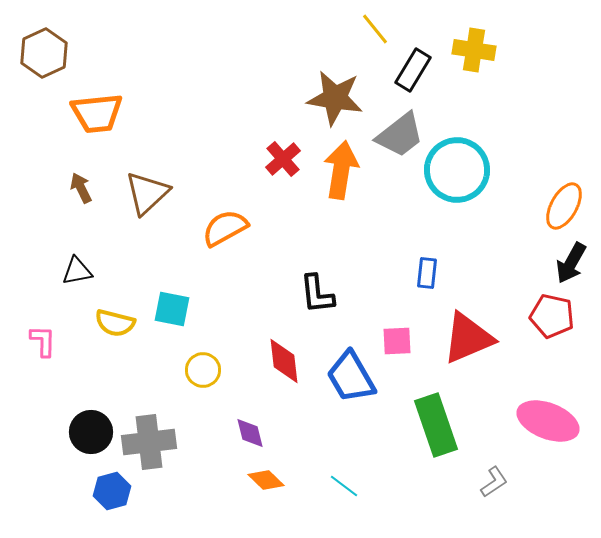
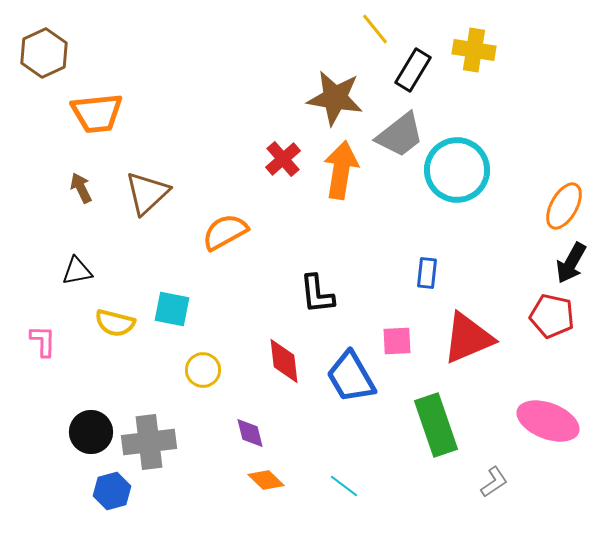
orange semicircle: moved 4 px down
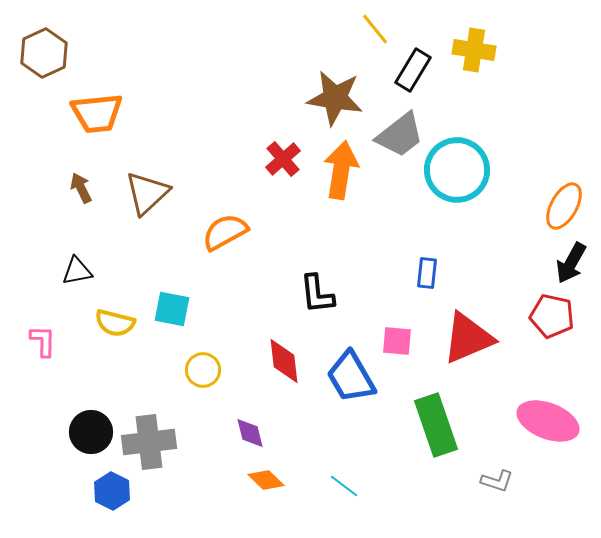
pink square: rotated 8 degrees clockwise
gray L-shape: moved 3 px right, 1 px up; rotated 52 degrees clockwise
blue hexagon: rotated 18 degrees counterclockwise
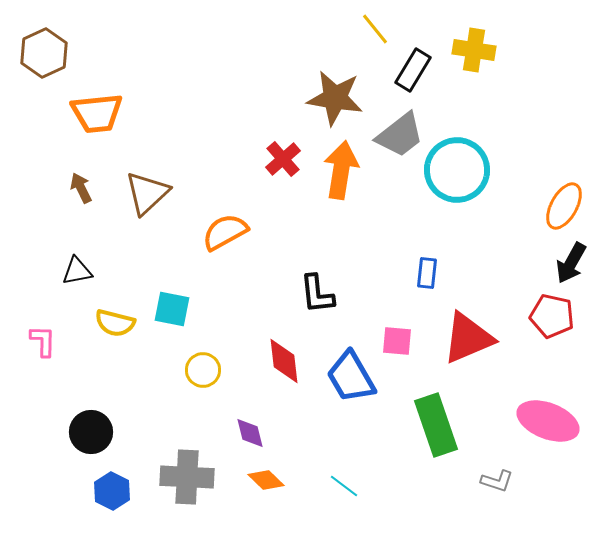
gray cross: moved 38 px right, 35 px down; rotated 10 degrees clockwise
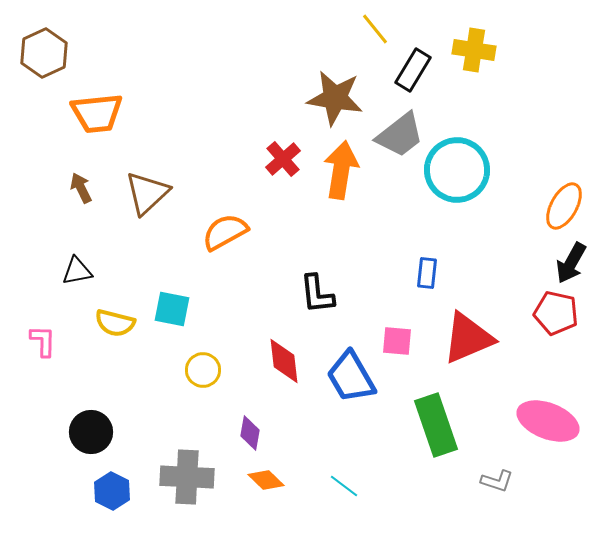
red pentagon: moved 4 px right, 3 px up
purple diamond: rotated 24 degrees clockwise
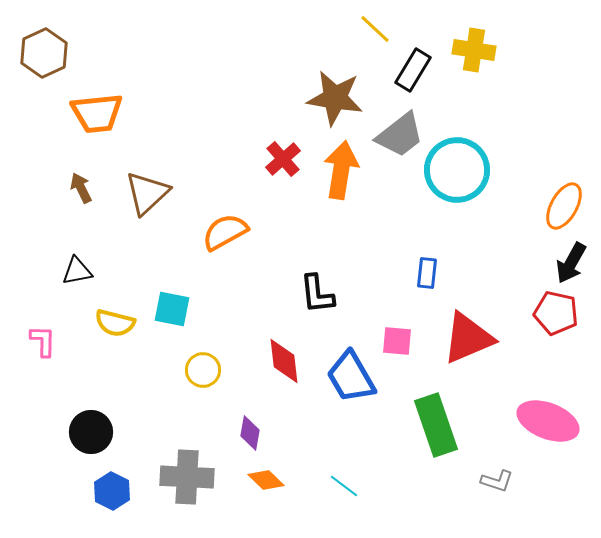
yellow line: rotated 8 degrees counterclockwise
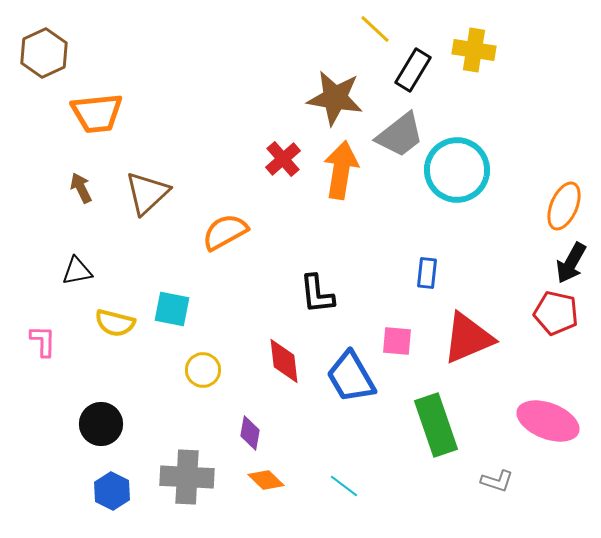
orange ellipse: rotated 6 degrees counterclockwise
black circle: moved 10 px right, 8 px up
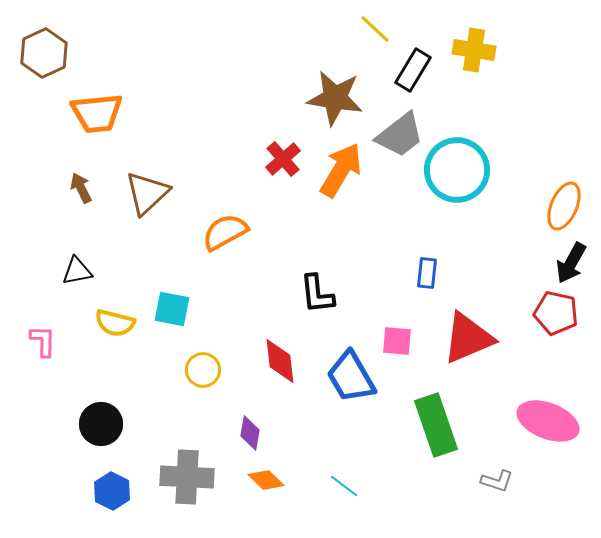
orange arrow: rotated 22 degrees clockwise
red diamond: moved 4 px left
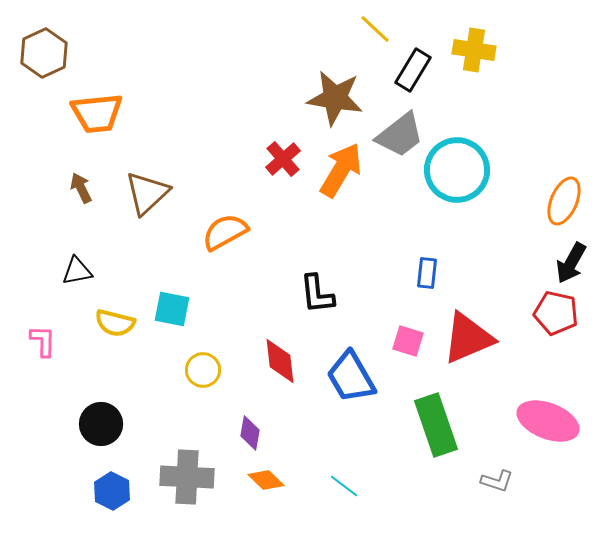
orange ellipse: moved 5 px up
pink square: moved 11 px right; rotated 12 degrees clockwise
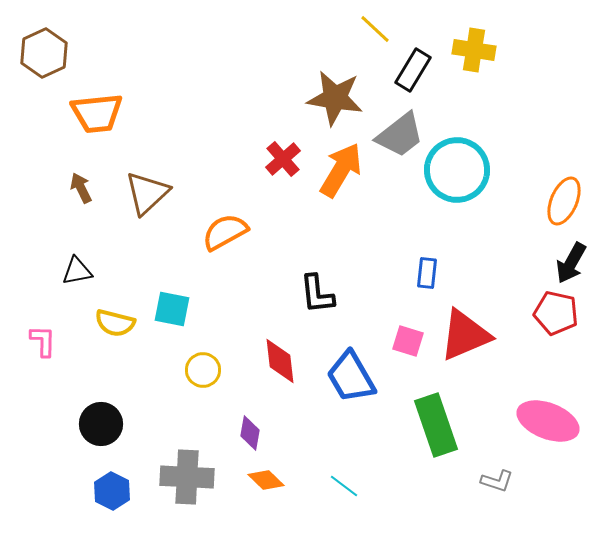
red triangle: moved 3 px left, 3 px up
